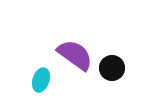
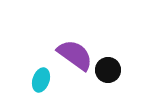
black circle: moved 4 px left, 2 px down
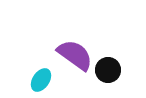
cyan ellipse: rotated 15 degrees clockwise
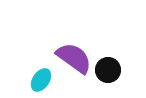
purple semicircle: moved 1 px left, 3 px down
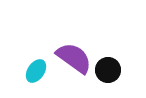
cyan ellipse: moved 5 px left, 9 px up
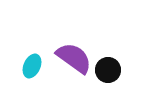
cyan ellipse: moved 4 px left, 5 px up; rotated 10 degrees counterclockwise
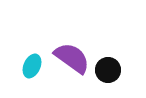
purple semicircle: moved 2 px left
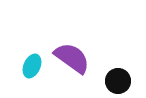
black circle: moved 10 px right, 11 px down
